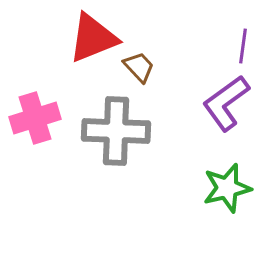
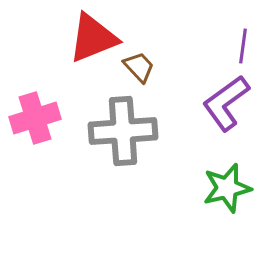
gray cross: moved 7 px right; rotated 6 degrees counterclockwise
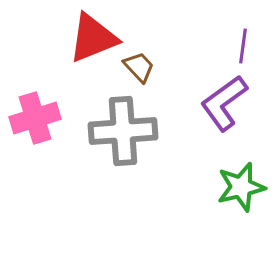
purple L-shape: moved 2 px left
green star: moved 14 px right, 1 px up
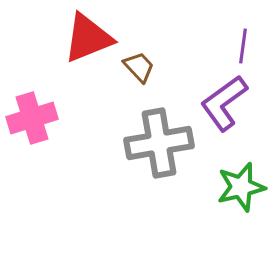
red triangle: moved 5 px left
pink cross: moved 3 px left
gray cross: moved 36 px right, 12 px down; rotated 6 degrees counterclockwise
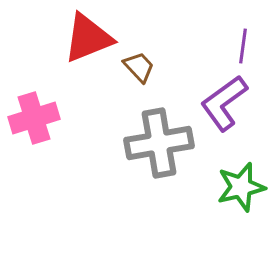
pink cross: moved 2 px right
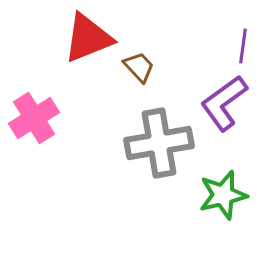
pink cross: rotated 15 degrees counterclockwise
green star: moved 18 px left, 8 px down
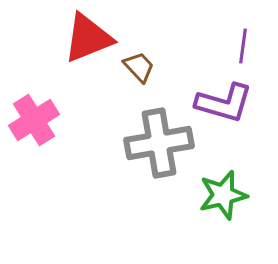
purple L-shape: rotated 128 degrees counterclockwise
pink cross: moved 2 px down
